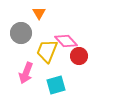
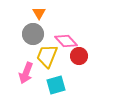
gray circle: moved 12 px right, 1 px down
yellow trapezoid: moved 5 px down
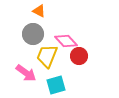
orange triangle: moved 2 px up; rotated 32 degrees counterclockwise
pink arrow: rotated 75 degrees counterclockwise
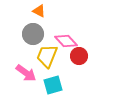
cyan square: moved 3 px left
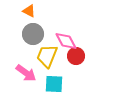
orange triangle: moved 10 px left
pink diamond: rotated 15 degrees clockwise
red circle: moved 3 px left
cyan square: moved 1 px right, 1 px up; rotated 18 degrees clockwise
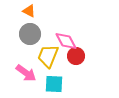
gray circle: moved 3 px left
yellow trapezoid: moved 1 px right
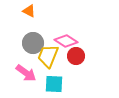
gray circle: moved 3 px right, 9 px down
pink diamond: rotated 30 degrees counterclockwise
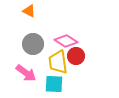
gray circle: moved 1 px down
yellow trapezoid: moved 10 px right, 6 px down; rotated 30 degrees counterclockwise
